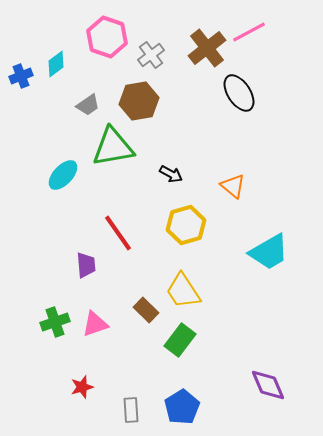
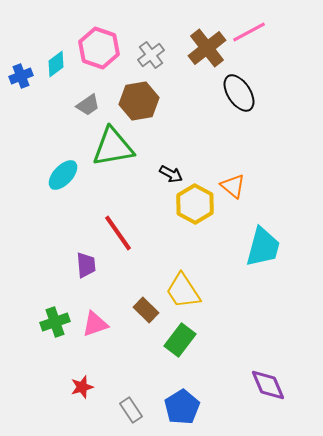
pink hexagon: moved 8 px left, 11 px down
yellow hexagon: moved 9 px right, 21 px up; rotated 15 degrees counterclockwise
cyan trapezoid: moved 6 px left, 5 px up; rotated 45 degrees counterclockwise
gray rectangle: rotated 30 degrees counterclockwise
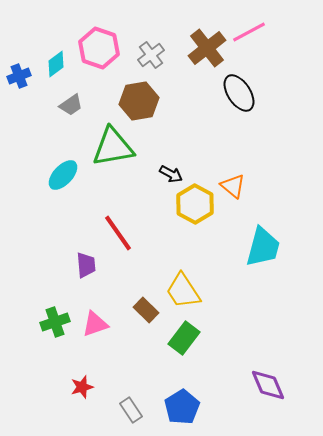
blue cross: moved 2 px left
gray trapezoid: moved 17 px left
green rectangle: moved 4 px right, 2 px up
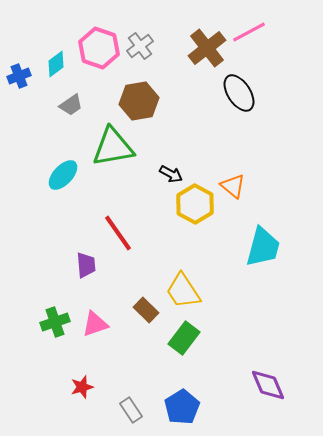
gray cross: moved 11 px left, 9 px up
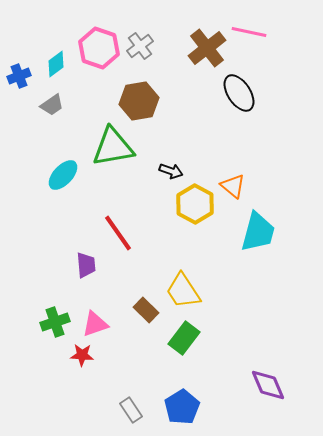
pink line: rotated 40 degrees clockwise
gray trapezoid: moved 19 px left
black arrow: moved 3 px up; rotated 10 degrees counterclockwise
cyan trapezoid: moved 5 px left, 15 px up
red star: moved 32 px up; rotated 20 degrees clockwise
